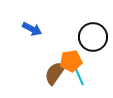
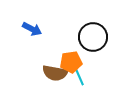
orange pentagon: moved 1 px down
brown semicircle: rotated 115 degrees counterclockwise
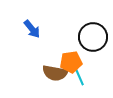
blue arrow: rotated 24 degrees clockwise
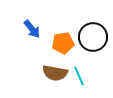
orange pentagon: moved 8 px left, 19 px up
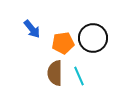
black circle: moved 1 px down
brown semicircle: rotated 80 degrees clockwise
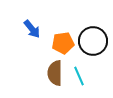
black circle: moved 3 px down
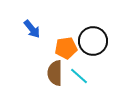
orange pentagon: moved 3 px right, 5 px down
cyan line: rotated 24 degrees counterclockwise
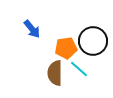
cyan line: moved 7 px up
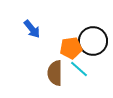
orange pentagon: moved 5 px right
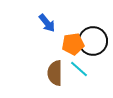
blue arrow: moved 15 px right, 6 px up
orange pentagon: moved 2 px right, 4 px up
